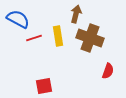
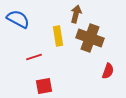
red line: moved 19 px down
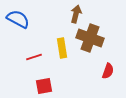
yellow rectangle: moved 4 px right, 12 px down
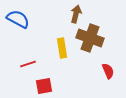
red line: moved 6 px left, 7 px down
red semicircle: rotated 42 degrees counterclockwise
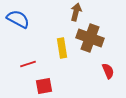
brown arrow: moved 2 px up
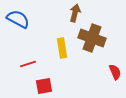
brown arrow: moved 1 px left, 1 px down
brown cross: moved 2 px right
red semicircle: moved 7 px right, 1 px down
